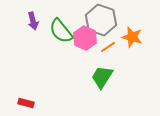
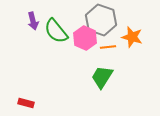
green semicircle: moved 5 px left
orange line: rotated 28 degrees clockwise
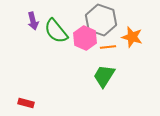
green trapezoid: moved 2 px right, 1 px up
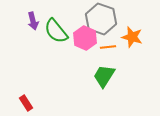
gray hexagon: moved 1 px up
red rectangle: rotated 42 degrees clockwise
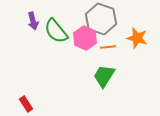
orange star: moved 5 px right, 1 px down
red rectangle: moved 1 px down
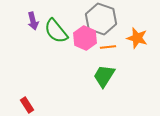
red rectangle: moved 1 px right, 1 px down
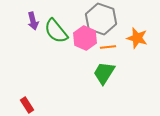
green trapezoid: moved 3 px up
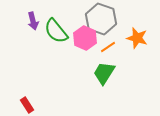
orange line: rotated 28 degrees counterclockwise
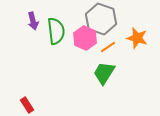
green semicircle: rotated 148 degrees counterclockwise
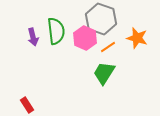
purple arrow: moved 16 px down
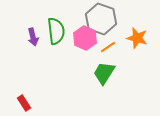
red rectangle: moved 3 px left, 2 px up
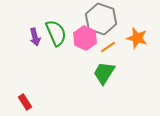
green semicircle: moved 2 px down; rotated 16 degrees counterclockwise
purple arrow: moved 2 px right
red rectangle: moved 1 px right, 1 px up
